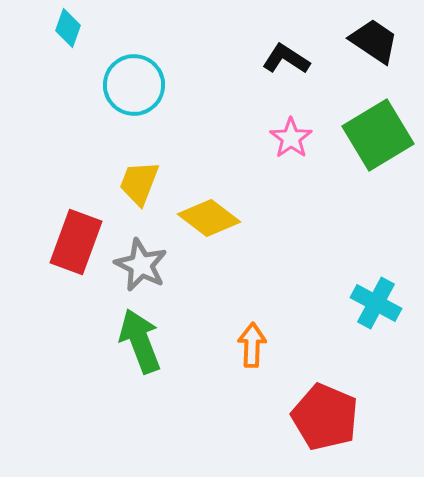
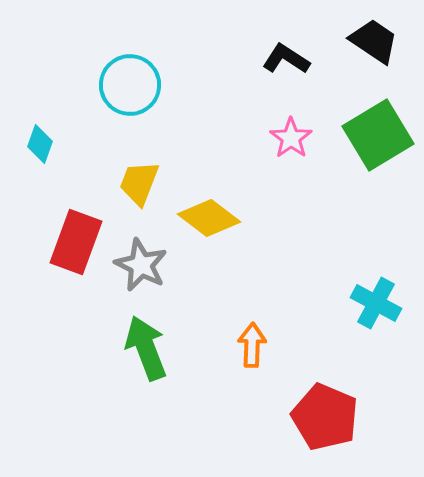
cyan diamond: moved 28 px left, 116 px down
cyan circle: moved 4 px left
green arrow: moved 6 px right, 7 px down
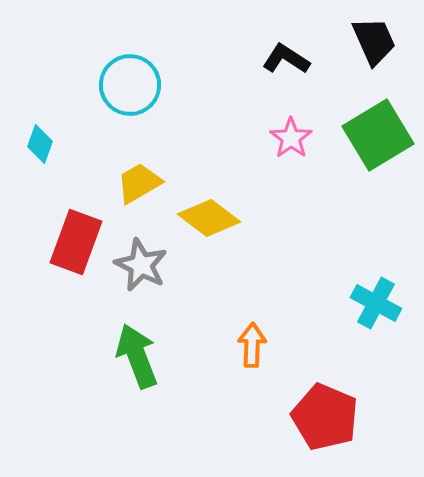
black trapezoid: rotated 32 degrees clockwise
yellow trapezoid: rotated 39 degrees clockwise
green arrow: moved 9 px left, 8 px down
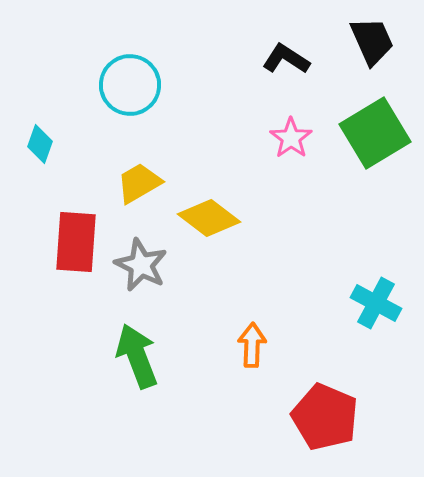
black trapezoid: moved 2 px left
green square: moved 3 px left, 2 px up
red rectangle: rotated 16 degrees counterclockwise
